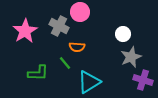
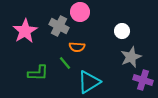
white circle: moved 1 px left, 3 px up
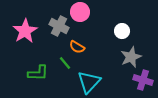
orange semicircle: rotated 28 degrees clockwise
cyan triangle: rotated 15 degrees counterclockwise
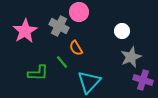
pink circle: moved 1 px left
orange semicircle: moved 1 px left, 1 px down; rotated 28 degrees clockwise
green line: moved 3 px left, 1 px up
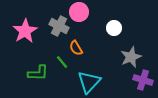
white circle: moved 8 px left, 3 px up
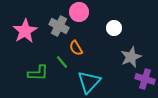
purple cross: moved 2 px right, 1 px up
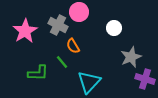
gray cross: moved 1 px left, 1 px up
orange semicircle: moved 3 px left, 2 px up
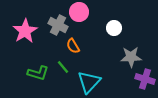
gray star: rotated 20 degrees clockwise
green line: moved 1 px right, 5 px down
green L-shape: rotated 15 degrees clockwise
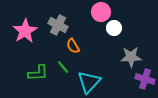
pink circle: moved 22 px right
green L-shape: rotated 20 degrees counterclockwise
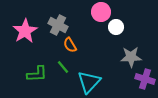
white circle: moved 2 px right, 1 px up
orange semicircle: moved 3 px left, 1 px up
green L-shape: moved 1 px left, 1 px down
